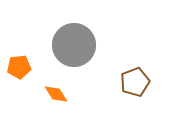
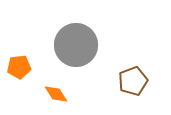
gray circle: moved 2 px right
brown pentagon: moved 2 px left, 1 px up
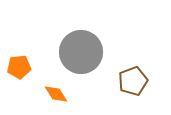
gray circle: moved 5 px right, 7 px down
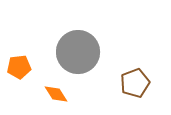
gray circle: moved 3 px left
brown pentagon: moved 2 px right, 2 px down
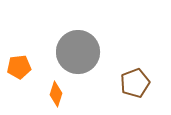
orange diamond: rotated 50 degrees clockwise
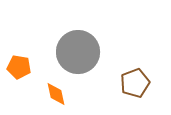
orange pentagon: rotated 15 degrees clockwise
orange diamond: rotated 30 degrees counterclockwise
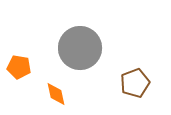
gray circle: moved 2 px right, 4 px up
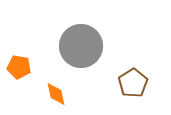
gray circle: moved 1 px right, 2 px up
brown pentagon: moved 2 px left; rotated 12 degrees counterclockwise
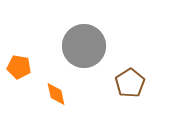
gray circle: moved 3 px right
brown pentagon: moved 3 px left
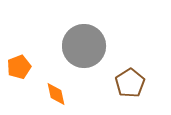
orange pentagon: rotated 30 degrees counterclockwise
